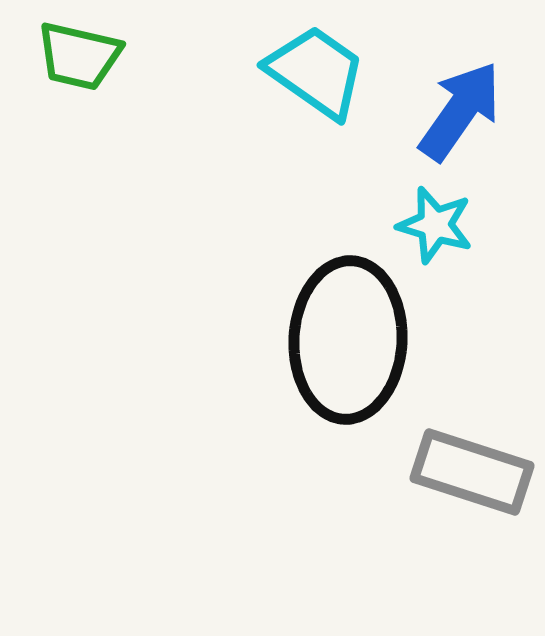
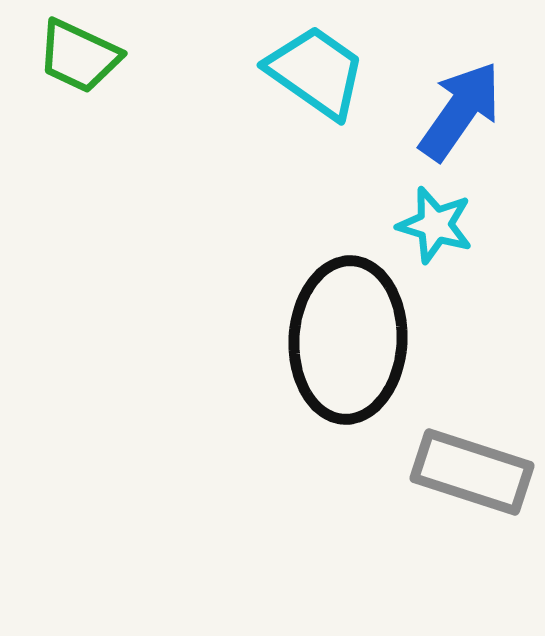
green trapezoid: rotated 12 degrees clockwise
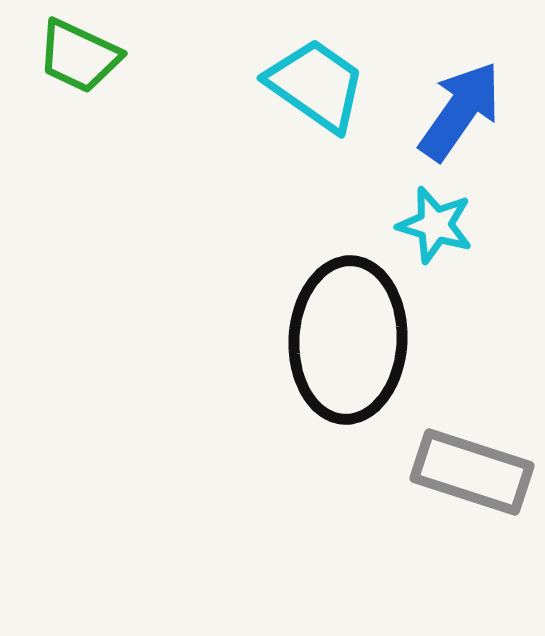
cyan trapezoid: moved 13 px down
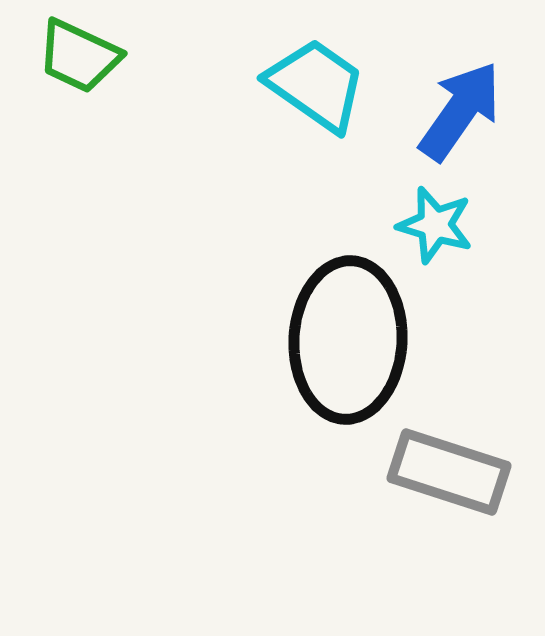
gray rectangle: moved 23 px left
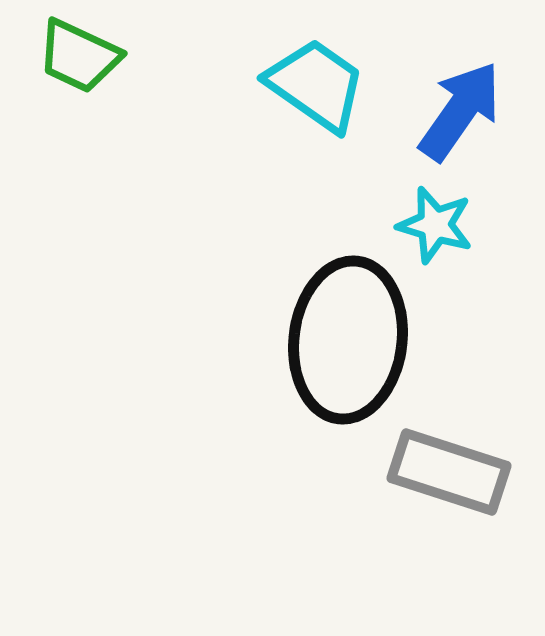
black ellipse: rotated 4 degrees clockwise
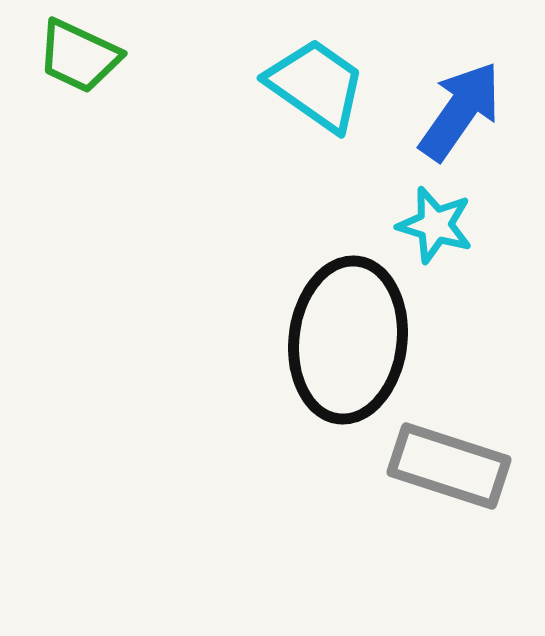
gray rectangle: moved 6 px up
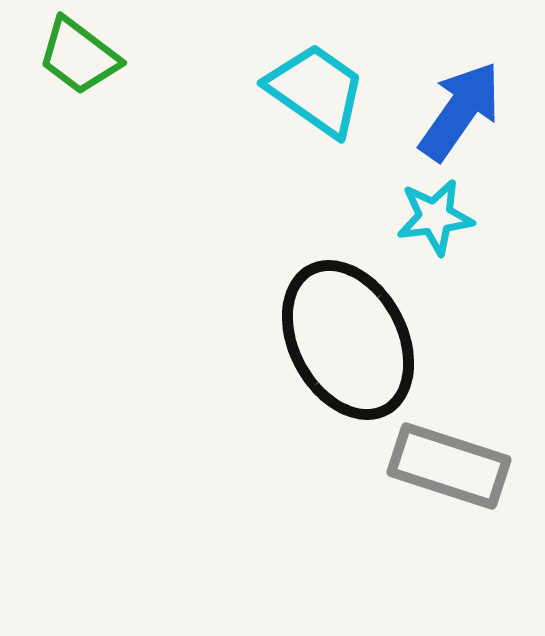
green trapezoid: rotated 12 degrees clockwise
cyan trapezoid: moved 5 px down
cyan star: moved 8 px up; rotated 24 degrees counterclockwise
black ellipse: rotated 35 degrees counterclockwise
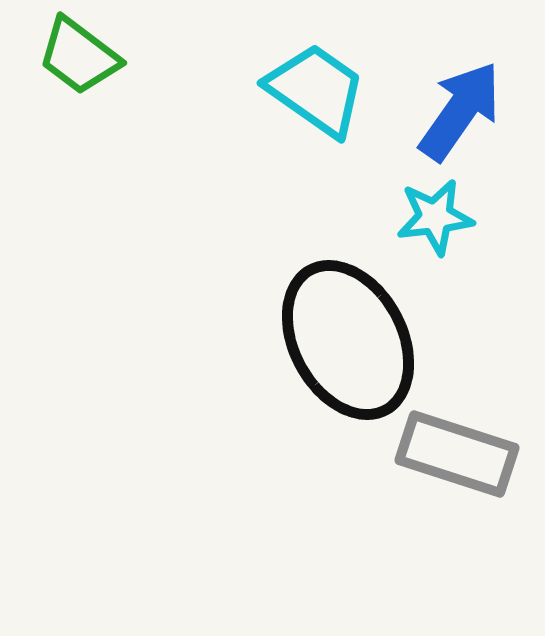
gray rectangle: moved 8 px right, 12 px up
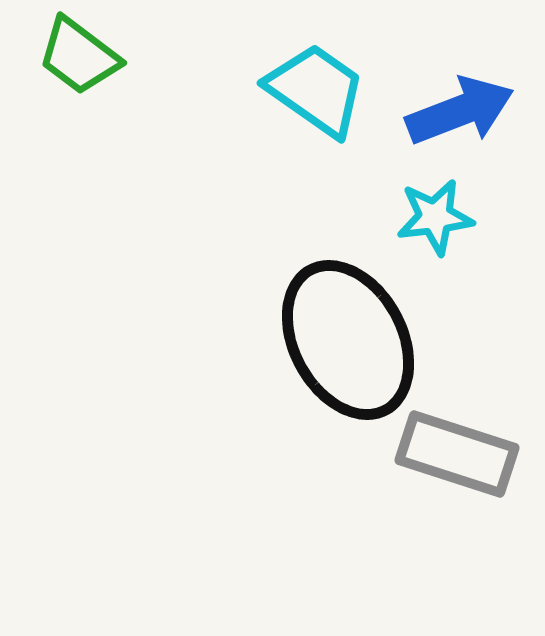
blue arrow: rotated 34 degrees clockwise
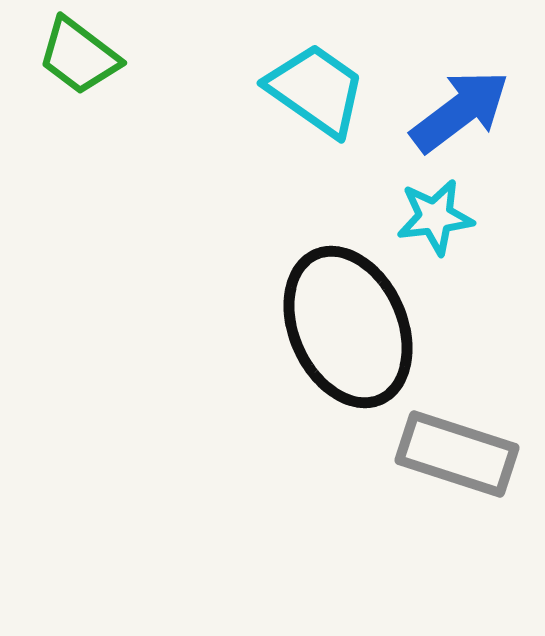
blue arrow: rotated 16 degrees counterclockwise
black ellipse: moved 13 px up; rotated 4 degrees clockwise
